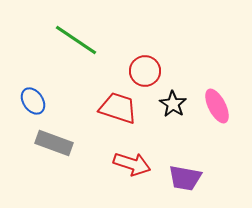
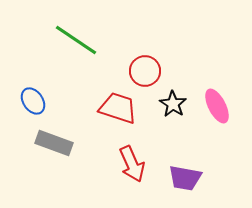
red arrow: rotated 48 degrees clockwise
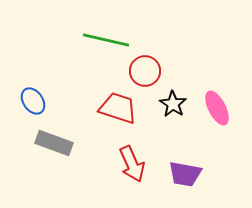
green line: moved 30 px right; rotated 21 degrees counterclockwise
pink ellipse: moved 2 px down
purple trapezoid: moved 4 px up
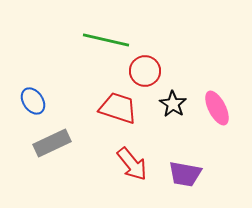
gray rectangle: moved 2 px left; rotated 45 degrees counterclockwise
red arrow: rotated 15 degrees counterclockwise
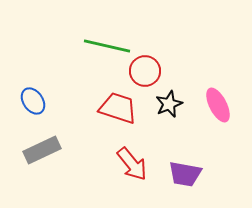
green line: moved 1 px right, 6 px down
black star: moved 4 px left; rotated 16 degrees clockwise
pink ellipse: moved 1 px right, 3 px up
gray rectangle: moved 10 px left, 7 px down
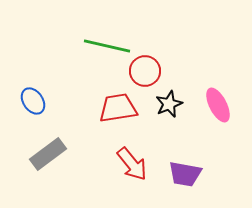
red trapezoid: rotated 27 degrees counterclockwise
gray rectangle: moved 6 px right, 4 px down; rotated 12 degrees counterclockwise
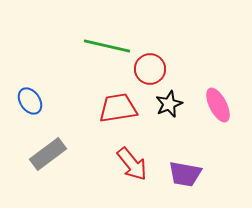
red circle: moved 5 px right, 2 px up
blue ellipse: moved 3 px left
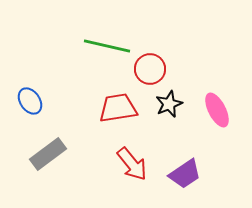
pink ellipse: moved 1 px left, 5 px down
purple trapezoid: rotated 44 degrees counterclockwise
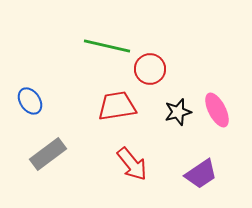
black star: moved 9 px right, 8 px down; rotated 8 degrees clockwise
red trapezoid: moved 1 px left, 2 px up
purple trapezoid: moved 16 px right
